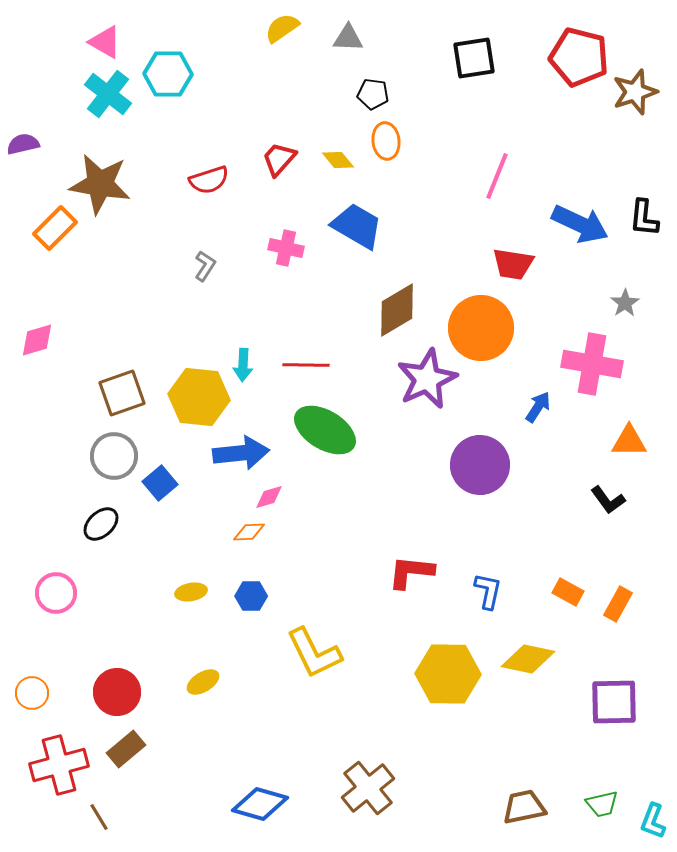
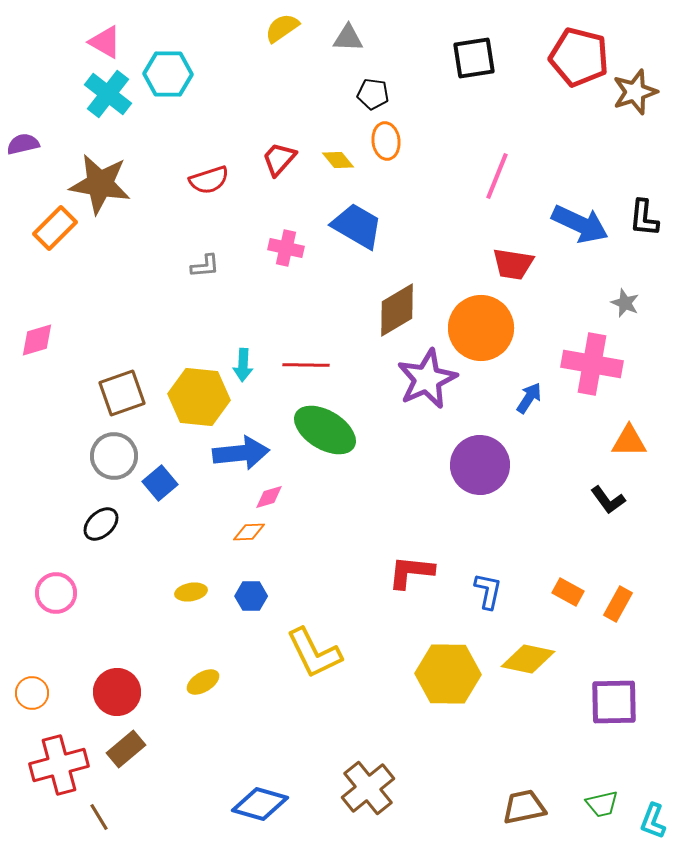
gray L-shape at (205, 266): rotated 52 degrees clockwise
gray star at (625, 303): rotated 16 degrees counterclockwise
blue arrow at (538, 407): moved 9 px left, 9 px up
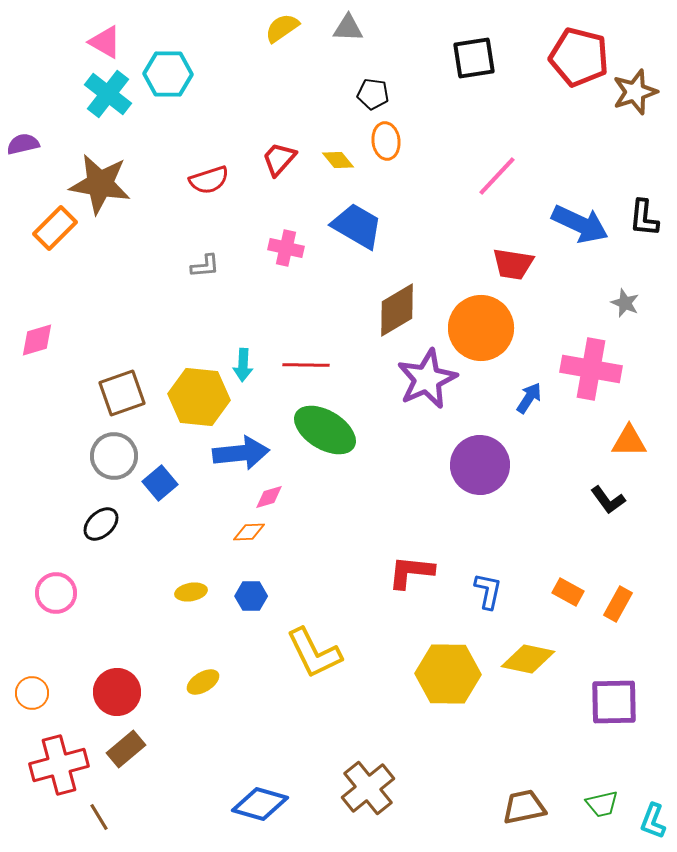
gray triangle at (348, 38): moved 10 px up
pink line at (497, 176): rotated 21 degrees clockwise
pink cross at (592, 364): moved 1 px left, 5 px down
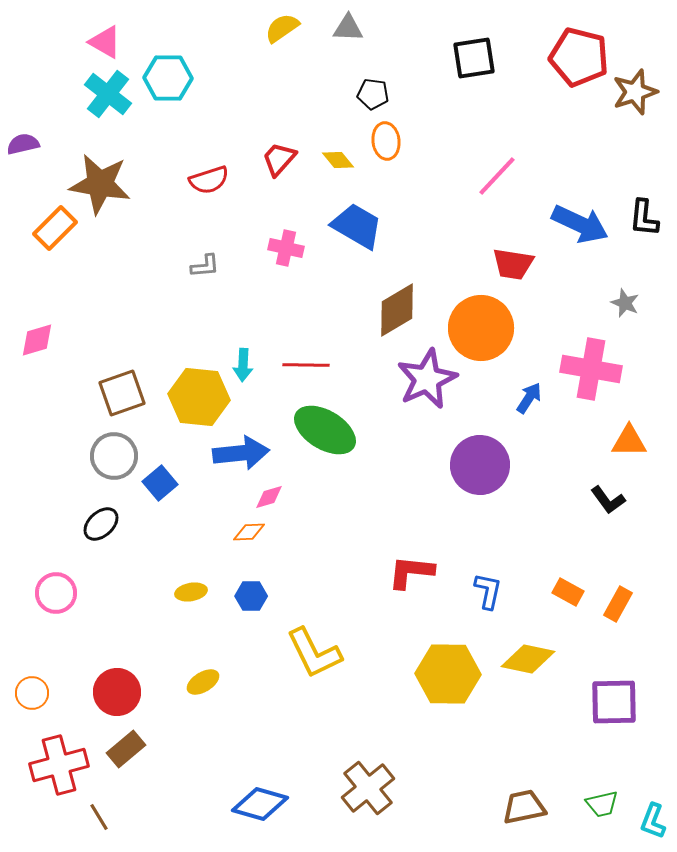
cyan hexagon at (168, 74): moved 4 px down
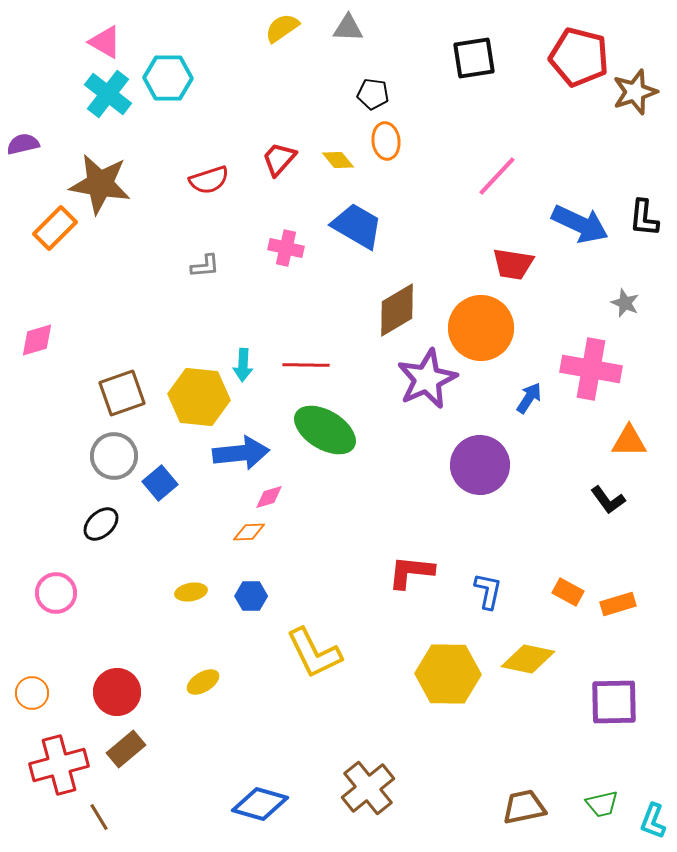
orange rectangle at (618, 604): rotated 44 degrees clockwise
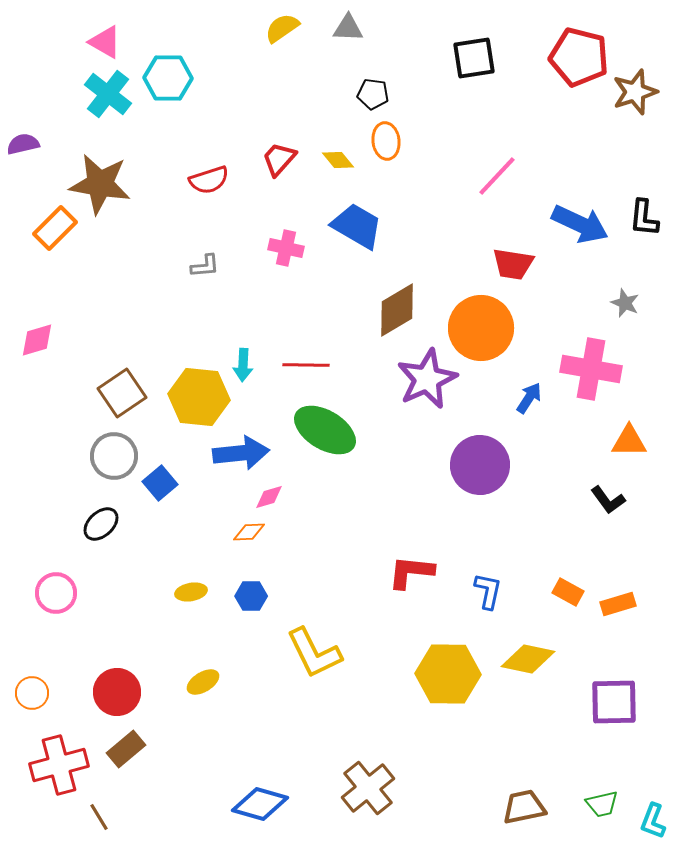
brown square at (122, 393): rotated 15 degrees counterclockwise
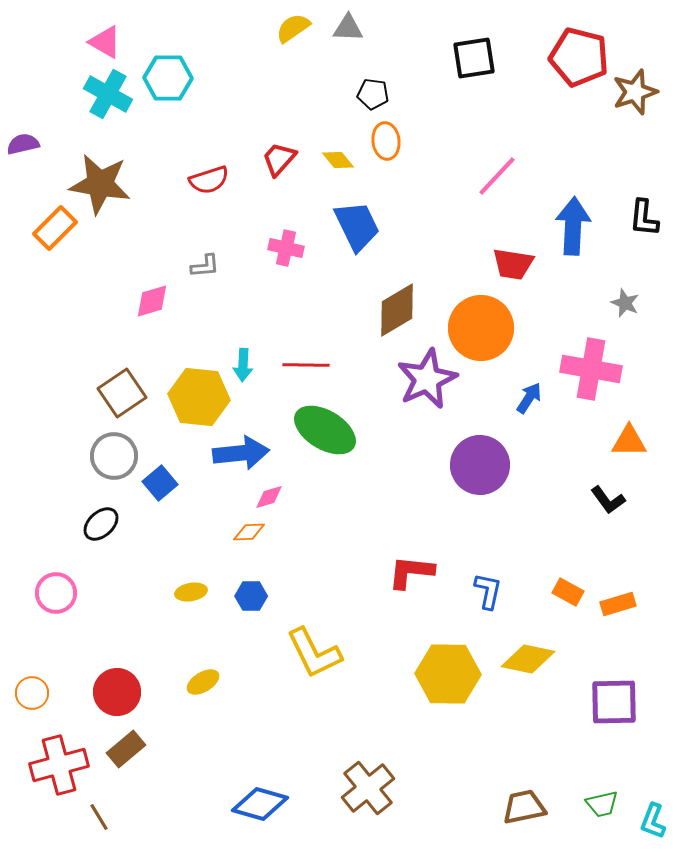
yellow semicircle at (282, 28): moved 11 px right
cyan cross at (108, 94): rotated 9 degrees counterclockwise
blue arrow at (580, 224): moved 7 px left, 2 px down; rotated 112 degrees counterclockwise
blue trapezoid at (357, 226): rotated 34 degrees clockwise
pink diamond at (37, 340): moved 115 px right, 39 px up
